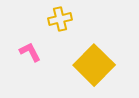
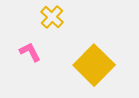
yellow cross: moved 8 px left, 2 px up; rotated 35 degrees counterclockwise
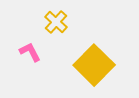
yellow cross: moved 4 px right, 5 px down
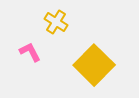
yellow cross: rotated 10 degrees counterclockwise
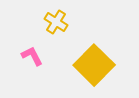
pink L-shape: moved 2 px right, 4 px down
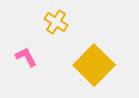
pink L-shape: moved 6 px left, 1 px down
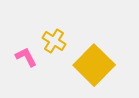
yellow cross: moved 2 px left, 19 px down
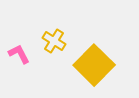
pink L-shape: moved 7 px left, 3 px up
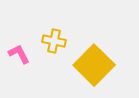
yellow cross: rotated 20 degrees counterclockwise
